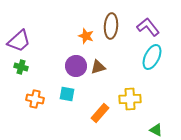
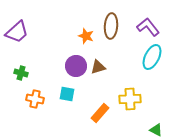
purple trapezoid: moved 2 px left, 9 px up
green cross: moved 6 px down
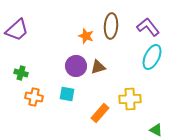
purple trapezoid: moved 2 px up
orange cross: moved 1 px left, 2 px up
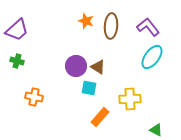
orange star: moved 15 px up
cyan ellipse: rotated 10 degrees clockwise
brown triangle: rotated 49 degrees clockwise
green cross: moved 4 px left, 12 px up
cyan square: moved 22 px right, 6 px up
orange rectangle: moved 4 px down
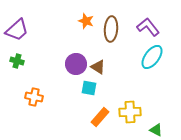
brown ellipse: moved 3 px down
purple circle: moved 2 px up
yellow cross: moved 13 px down
